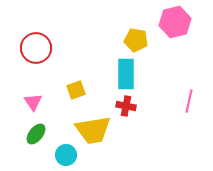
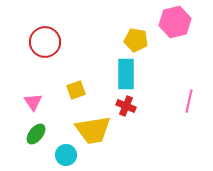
red circle: moved 9 px right, 6 px up
red cross: rotated 12 degrees clockwise
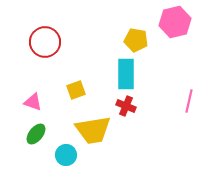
pink triangle: rotated 36 degrees counterclockwise
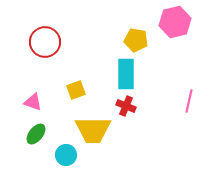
yellow trapezoid: rotated 9 degrees clockwise
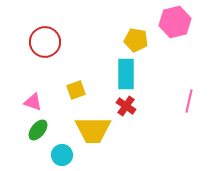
red cross: rotated 12 degrees clockwise
green ellipse: moved 2 px right, 4 px up
cyan circle: moved 4 px left
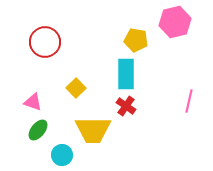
yellow square: moved 2 px up; rotated 24 degrees counterclockwise
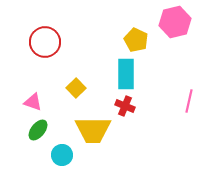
yellow pentagon: rotated 15 degrees clockwise
red cross: moved 1 px left; rotated 12 degrees counterclockwise
